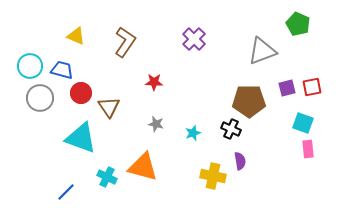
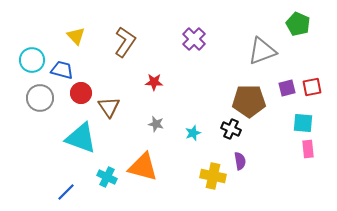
yellow triangle: rotated 24 degrees clockwise
cyan circle: moved 2 px right, 6 px up
cyan square: rotated 15 degrees counterclockwise
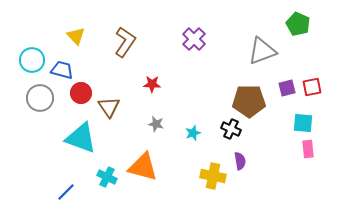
red star: moved 2 px left, 2 px down
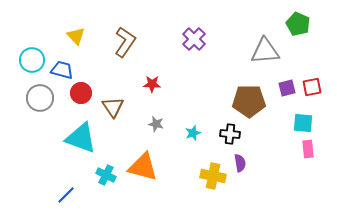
gray triangle: moved 3 px right; rotated 16 degrees clockwise
brown triangle: moved 4 px right
black cross: moved 1 px left, 5 px down; rotated 18 degrees counterclockwise
purple semicircle: moved 2 px down
cyan cross: moved 1 px left, 2 px up
blue line: moved 3 px down
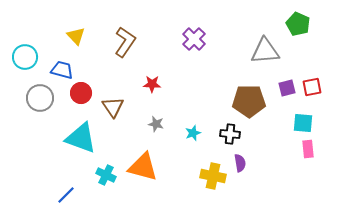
cyan circle: moved 7 px left, 3 px up
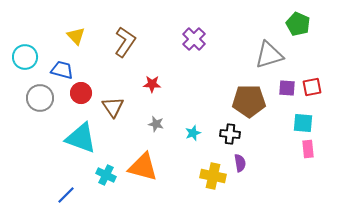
gray triangle: moved 4 px right, 4 px down; rotated 12 degrees counterclockwise
purple square: rotated 18 degrees clockwise
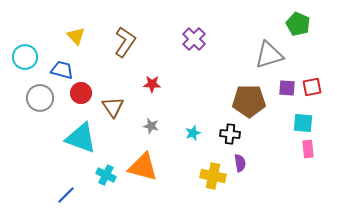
gray star: moved 5 px left, 2 px down
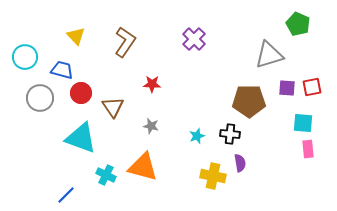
cyan star: moved 4 px right, 3 px down
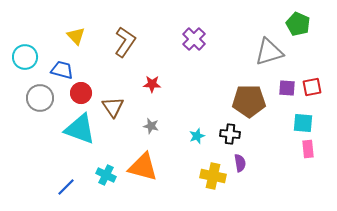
gray triangle: moved 3 px up
cyan triangle: moved 1 px left, 9 px up
blue line: moved 8 px up
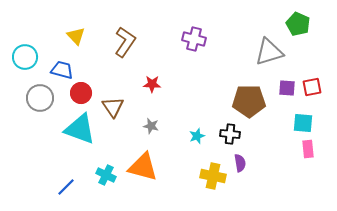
purple cross: rotated 30 degrees counterclockwise
